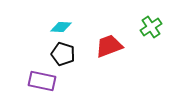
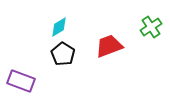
cyan diamond: moved 2 px left; rotated 35 degrees counterclockwise
black pentagon: rotated 15 degrees clockwise
purple rectangle: moved 21 px left; rotated 8 degrees clockwise
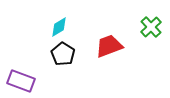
green cross: rotated 10 degrees counterclockwise
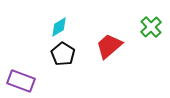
red trapezoid: rotated 20 degrees counterclockwise
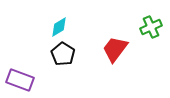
green cross: rotated 20 degrees clockwise
red trapezoid: moved 6 px right, 3 px down; rotated 12 degrees counterclockwise
purple rectangle: moved 1 px left, 1 px up
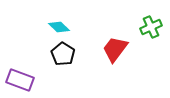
cyan diamond: rotated 75 degrees clockwise
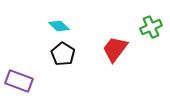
cyan diamond: moved 1 px up
purple rectangle: moved 1 px left, 1 px down
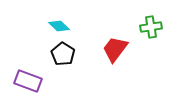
green cross: rotated 15 degrees clockwise
purple rectangle: moved 9 px right
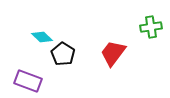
cyan diamond: moved 17 px left, 11 px down
red trapezoid: moved 2 px left, 4 px down
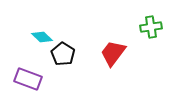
purple rectangle: moved 2 px up
